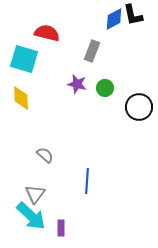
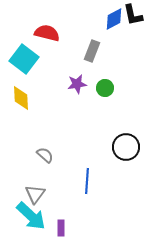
cyan square: rotated 20 degrees clockwise
purple star: rotated 24 degrees counterclockwise
black circle: moved 13 px left, 40 px down
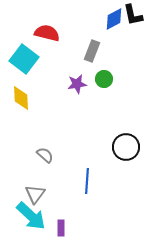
green circle: moved 1 px left, 9 px up
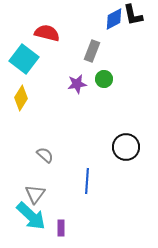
yellow diamond: rotated 35 degrees clockwise
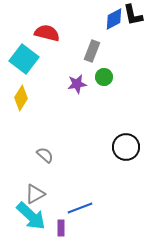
green circle: moved 2 px up
blue line: moved 7 px left, 27 px down; rotated 65 degrees clockwise
gray triangle: rotated 25 degrees clockwise
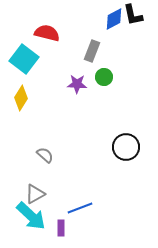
purple star: rotated 12 degrees clockwise
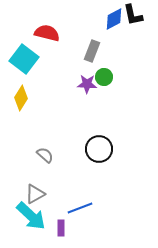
purple star: moved 10 px right
black circle: moved 27 px left, 2 px down
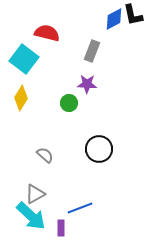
green circle: moved 35 px left, 26 px down
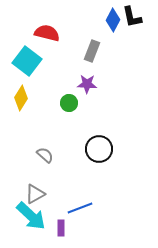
black L-shape: moved 1 px left, 2 px down
blue diamond: moved 1 px left, 1 px down; rotated 35 degrees counterclockwise
cyan square: moved 3 px right, 2 px down
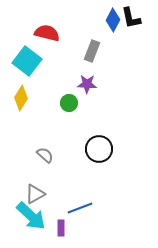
black L-shape: moved 1 px left, 1 px down
